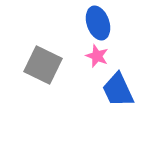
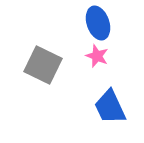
blue trapezoid: moved 8 px left, 17 px down
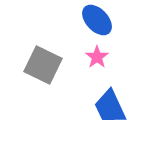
blue ellipse: moved 1 px left, 3 px up; rotated 24 degrees counterclockwise
pink star: moved 1 px down; rotated 15 degrees clockwise
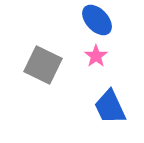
pink star: moved 1 px left, 1 px up
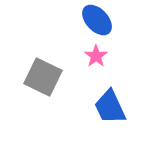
gray square: moved 12 px down
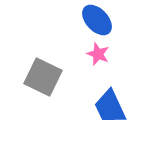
pink star: moved 2 px right, 2 px up; rotated 15 degrees counterclockwise
